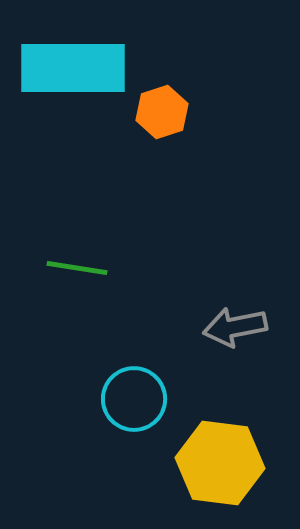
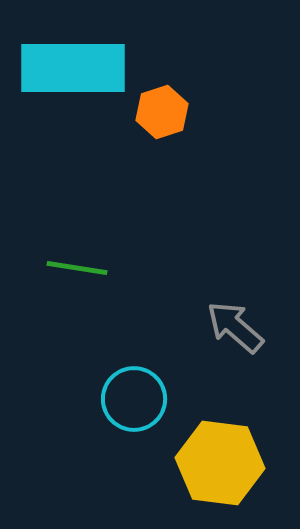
gray arrow: rotated 52 degrees clockwise
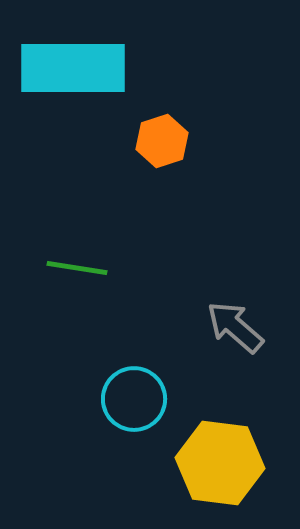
orange hexagon: moved 29 px down
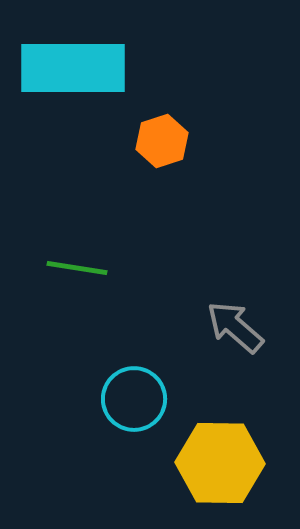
yellow hexagon: rotated 6 degrees counterclockwise
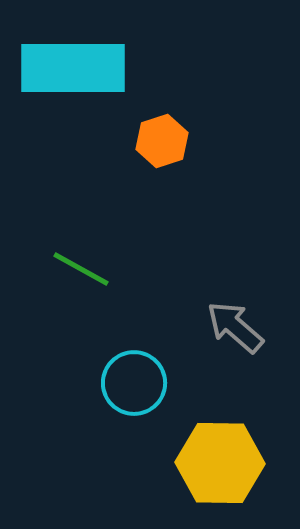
green line: moved 4 px right, 1 px down; rotated 20 degrees clockwise
cyan circle: moved 16 px up
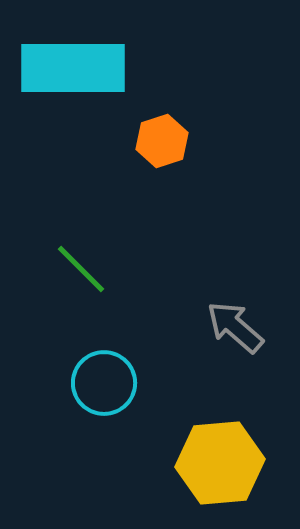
green line: rotated 16 degrees clockwise
cyan circle: moved 30 px left
yellow hexagon: rotated 6 degrees counterclockwise
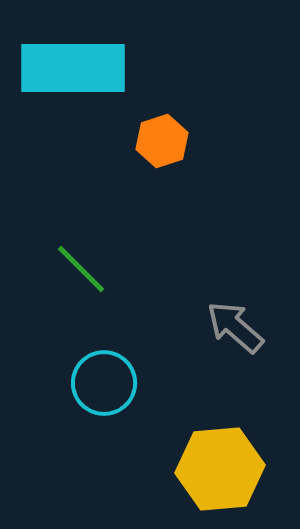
yellow hexagon: moved 6 px down
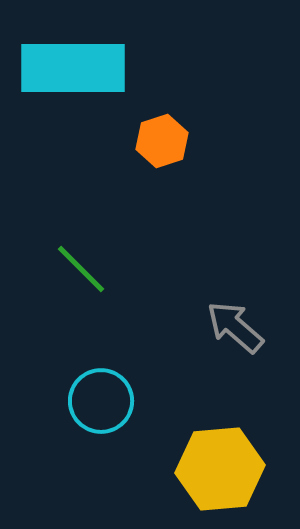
cyan circle: moved 3 px left, 18 px down
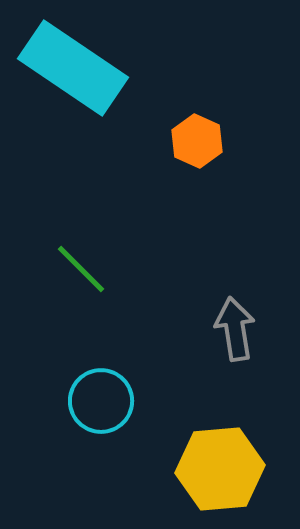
cyan rectangle: rotated 34 degrees clockwise
orange hexagon: moved 35 px right; rotated 18 degrees counterclockwise
gray arrow: moved 2 px down; rotated 40 degrees clockwise
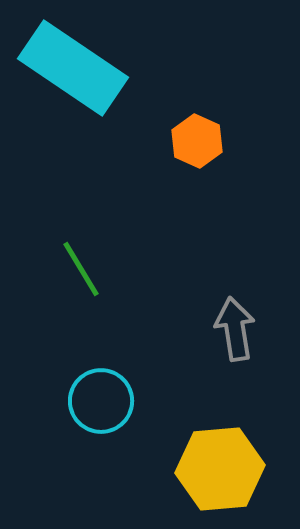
green line: rotated 14 degrees clockwise
